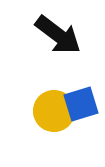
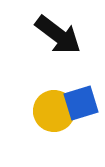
blue square: moved 1 px up
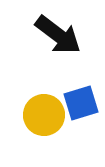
yellow circle: moved 10 px left, 4 px down
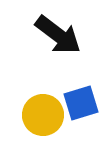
yellow circle: moved 1 px left
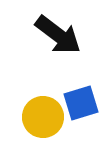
yellow circle: moved 2 px down
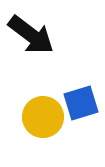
black arrow: moved 27 px left
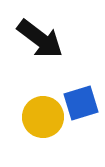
black arrow: moved 9 px right, 4 px down
